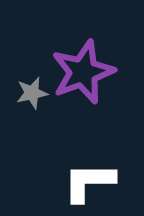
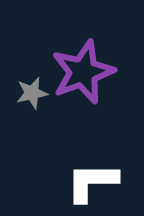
white L-shape: moved 3 px right
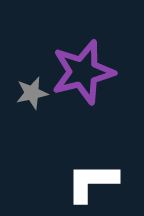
purple star: rotated 6 degrees clockwise
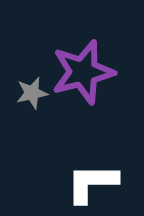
white L-shape: moved 1 px down
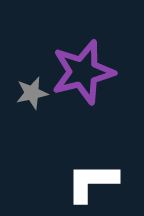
white L-shape: moved 1 px up
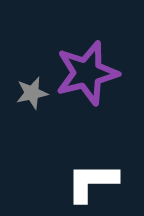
purple star: moved 4 px right, 1 px down
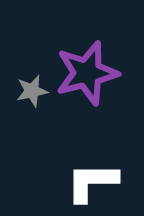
gray star: moved 2 px up
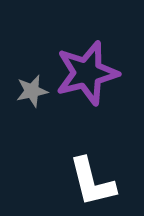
white L-shape: rotated 104 degrees counterclockwise
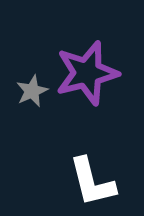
gray star: rotated 12 degrees counterclockwise
